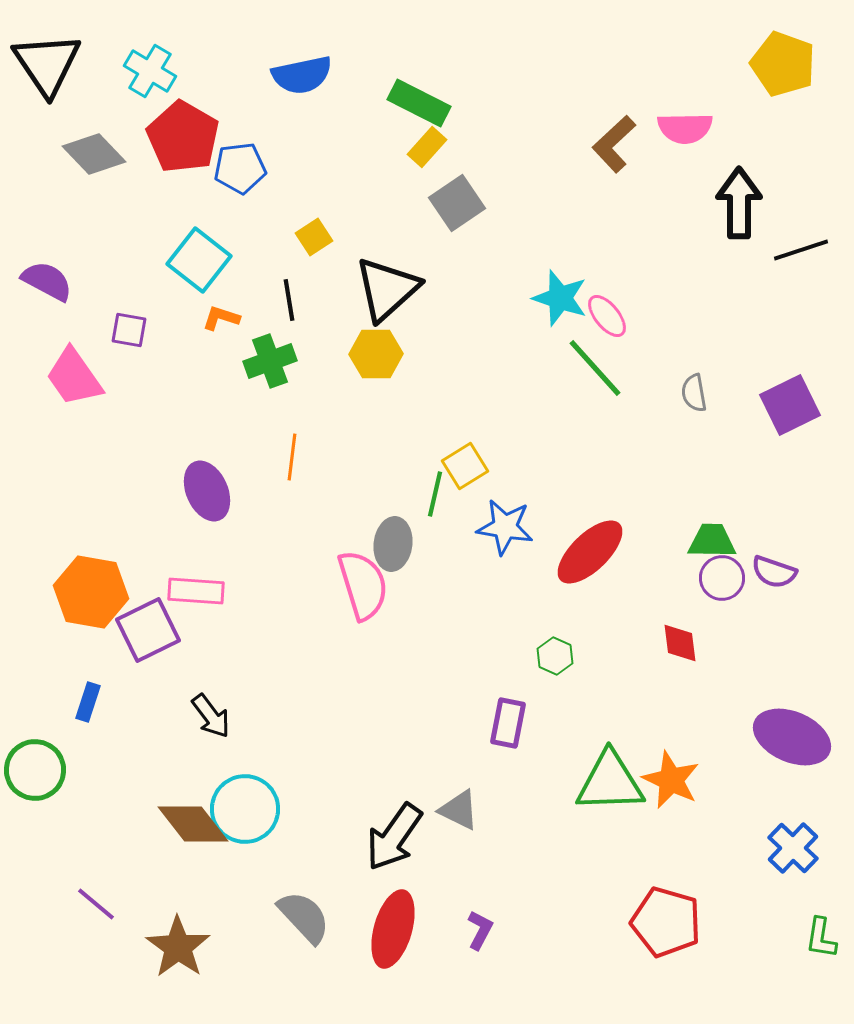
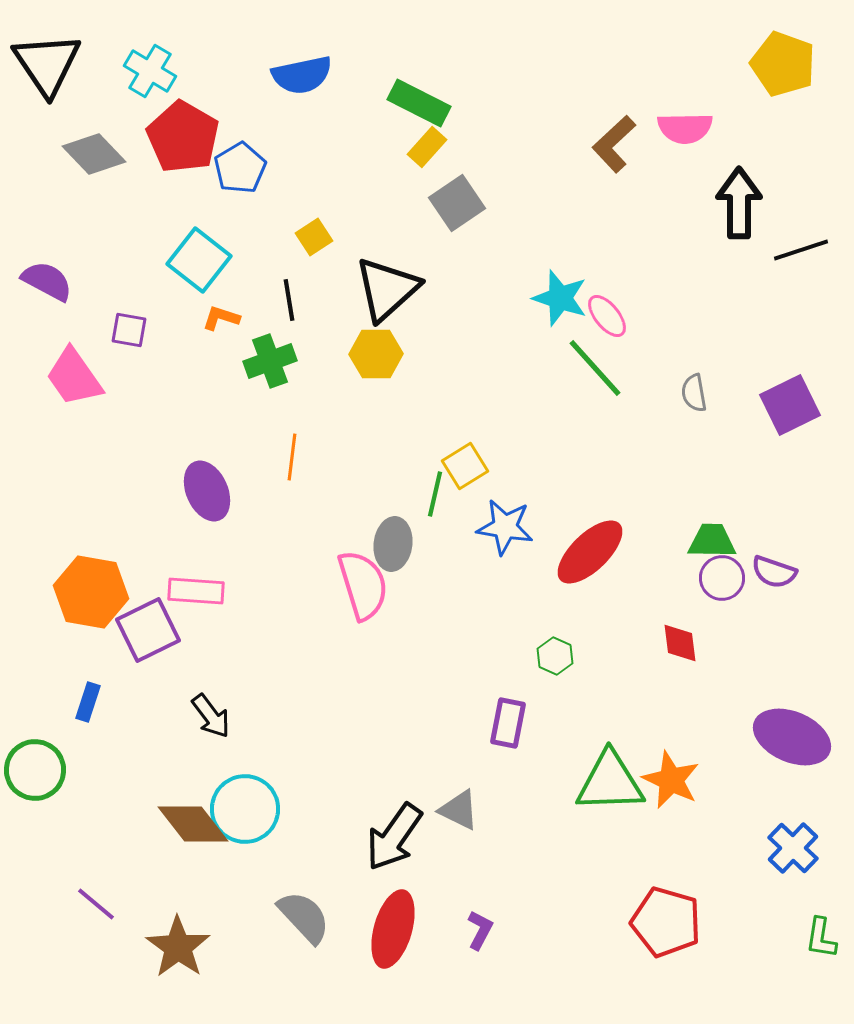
blue pentagon at (240, 168): rotated 24 degrees counterclockwise
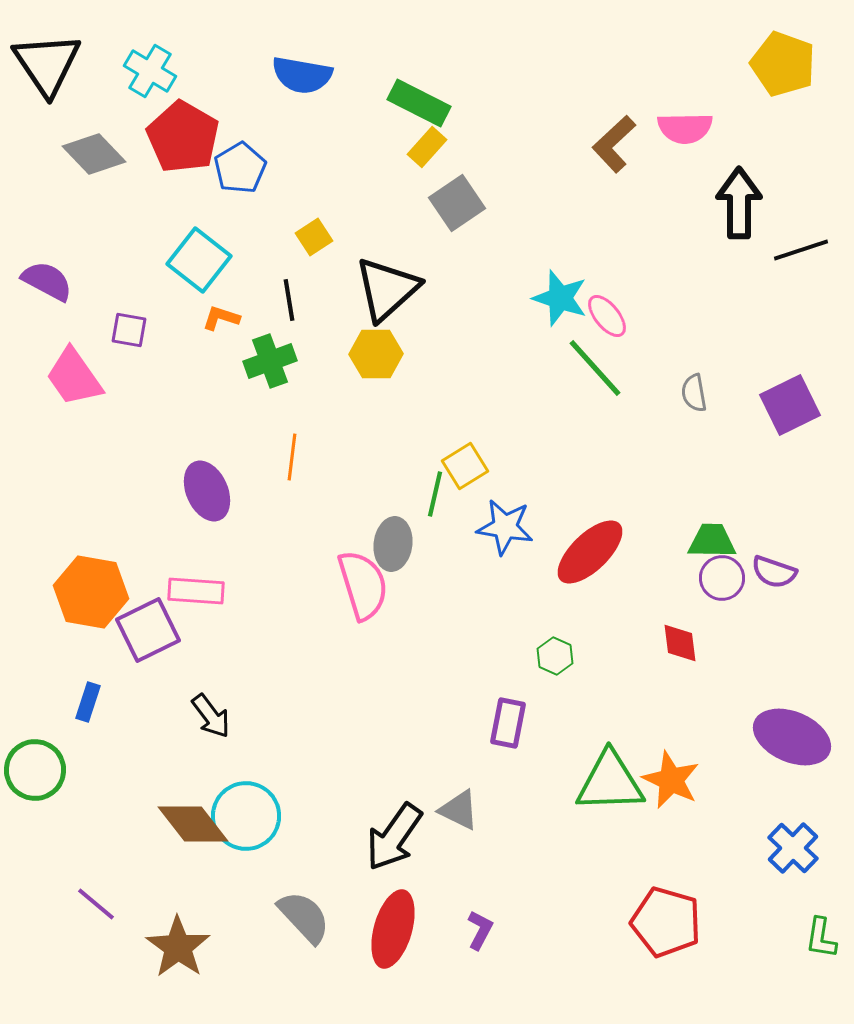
blue semicircle at (302, 75): rotated 22 degrees clockwise
cyan circle at (245, 809): moved 1 px right, 7 px down
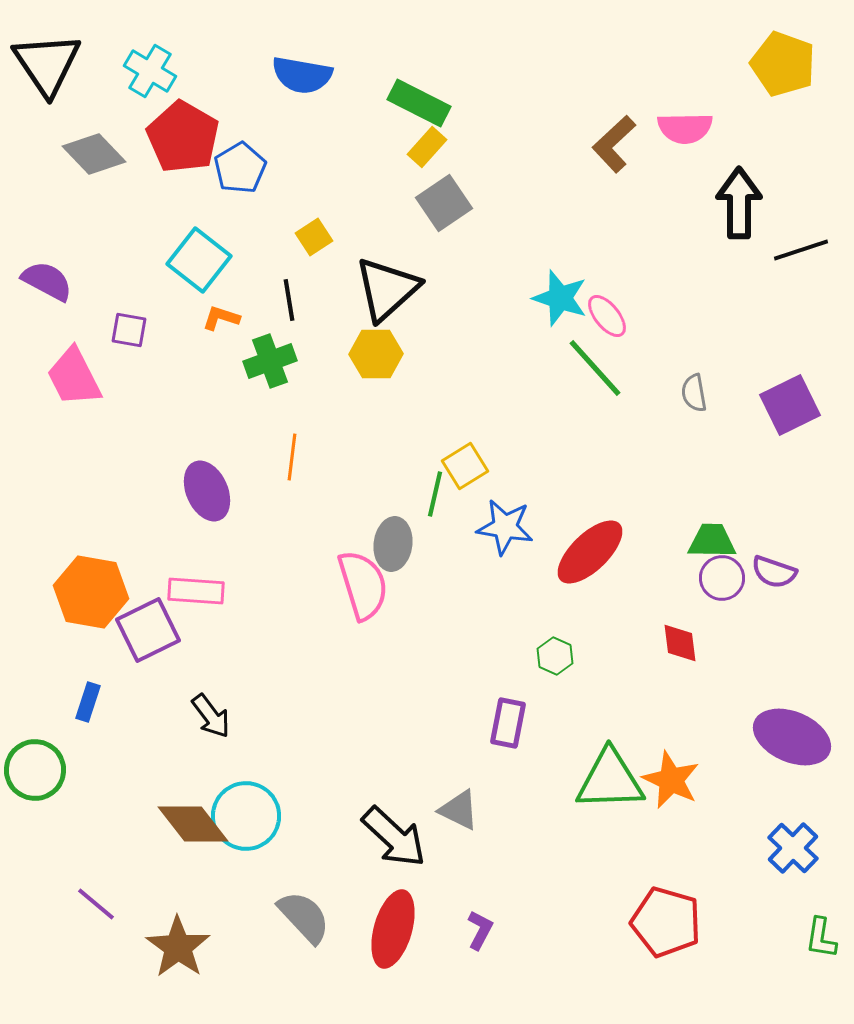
gray square at (457, 203): moved 13 px left
pink trapezoid at (74, 377): rotated 8 degrees clockwise
green triangle at (610, 782): moved 2 px up
black arrow at (394, 837): rotated 82 degrees counterclockwise
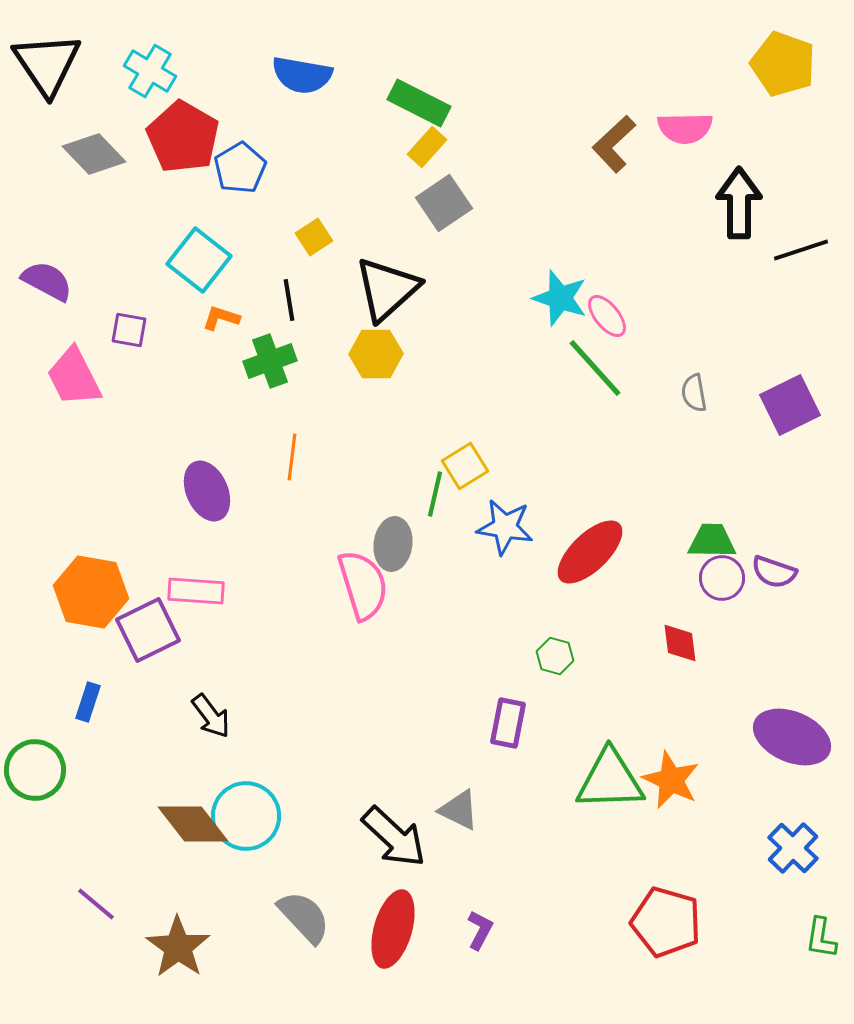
green hexagon at (555, 656): rotated 9 degrees counterclockwise
